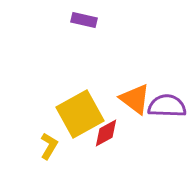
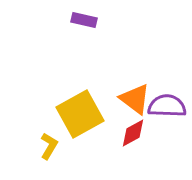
red diamond: moved 27 px right
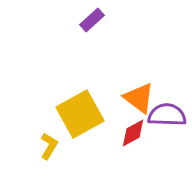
purple rectangle: moved 8 px right; rotated 55 degrees counterclockwise
orange triangle: moved 4 px right, 1 px up
purple semicircle: moved 9 px down
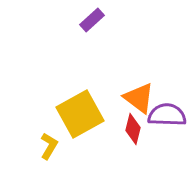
red diamond: moved 4 px up; rotated 48 degrees counterclockwise
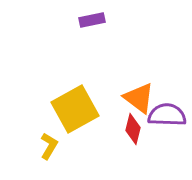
purple rectangle: rotated 30 degrees clockwise
yellow square: moved 5 px left, 5 px up
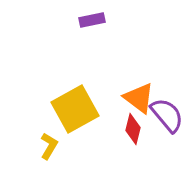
purple semicircle: rotated 48 degrees clockwise
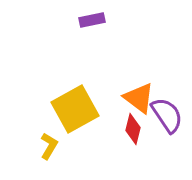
purple semicircle: rotated 6 degrees clockwise
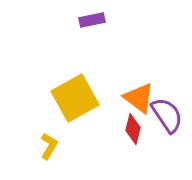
yellow square: moved 11 px up
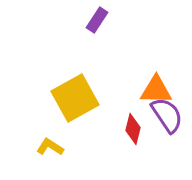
purple rectangle: moved 5 px right; rotated 45 degrees counterclockwise
orange triangle: moved 17 px right, 8 px up; rotated 36 degrees counterclockwise
yellow L-shape: moved 1 px right, 1 px down; rotated 88 degrees counterclockwise
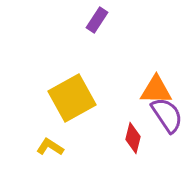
yellow square: moved 3 px left
red diamond: moved 9 px down
